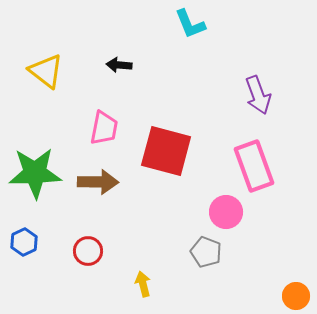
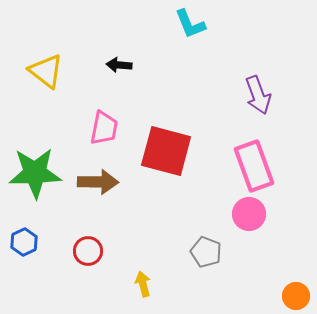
pink circle: moved 23 px right, 2 px down
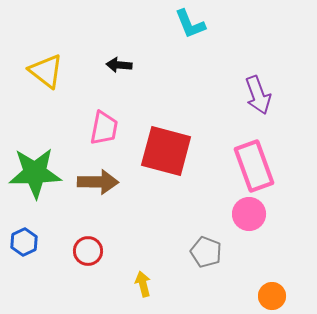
orange circle: moved 24 px left
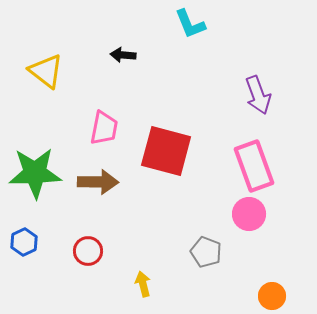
black arrow: moved 4 px right, 10 px up
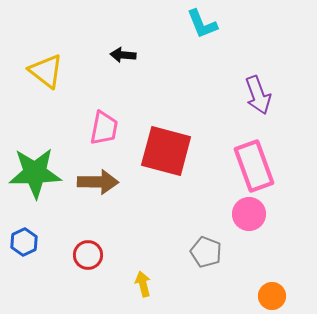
cyan L-shape: moved 12 px right
red circle: moved 4 px down
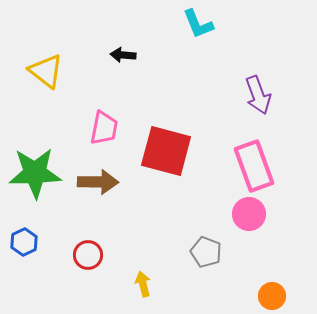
cyan L-shape: moved 4 px left
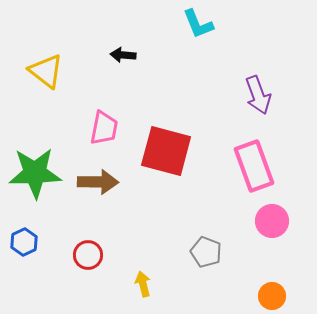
pink circle: moved 23 px right, 7 px down
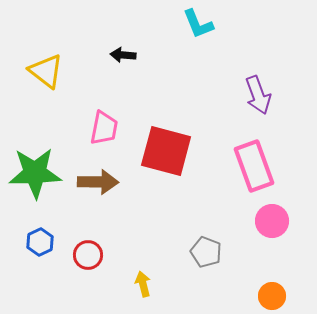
blue hexagon: moved 16 px right
